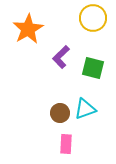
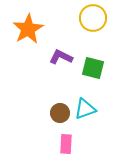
purple L-shape: rotated 70 degrees clockwise
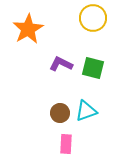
purple L-shape: moved 7 px down
cyan triangle: moved 1 px right, 2 px down
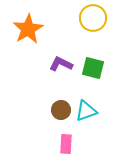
brown circle: moved 1 px right, 3 px up
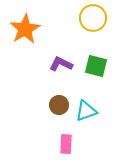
orange star: moved 3 px left
green square: moved 3 px right, 2 px up
brown circle: moved 2 px left, 5 px up
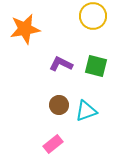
yellow circle: moved 2 px up
orange star: rotated 20 degrees clockwise
pink rectangle: moved 13 px left; rotated 48 degrees clockwise
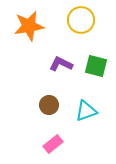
yellow circle: moved 12 px left, 4 px down
orange star: moved 4 px right, 3 px up
brown circle: moved 10 px left
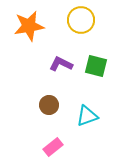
cyan triangle: moved 1 px right, 5 px down
pink rectangle: moved 3 px down
